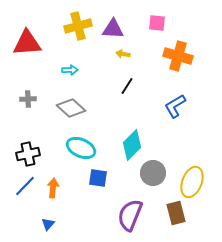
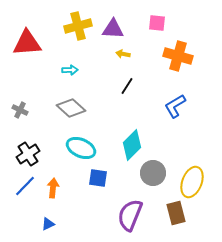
gray cross: moved 8 px left, 11 px down; rotated 28 degrees clockwise
black cross: rotated 20 degrees counterclockwise
blue triangle: rotated 24 degrees clockwise
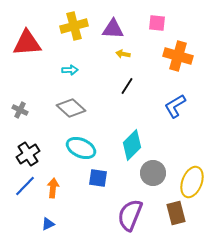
yellow cross: moved 4 px left
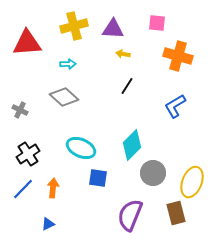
cyan arrow: moved 2 px left, 6 px up
gray diamond: moved 7 px left, 11 px up
blue line: moved 2 px left, 3 px down
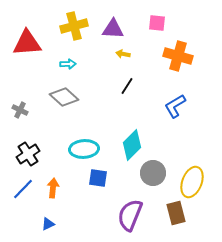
cyan ellipse: moved 3 px right, 1 px down; rotated 28 degrees counterclockwise
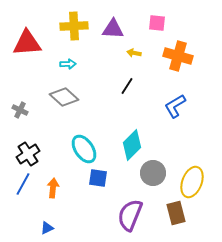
yellow cross: rotated 12 degrees clockwise
yellow arrow: moved 11 px right, 1 px up
cyan ellipse: rotated 60 degrees clockwise
blue line: moved 5 px up; rotated 15 degrees counterclockwise
blue triangle: moved 1 px left, 4 px down
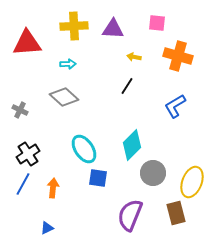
yellow arrow: moved 4 px down
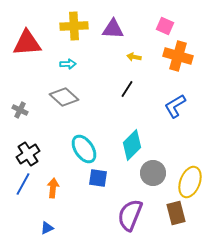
pink square: moved 8 px right, 3 px down; rotated 18 degrees clockwise
black line: moved 3 px down
yellow ellipse: moved 2 px left
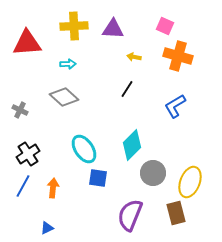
blue line: moved 2 px down
